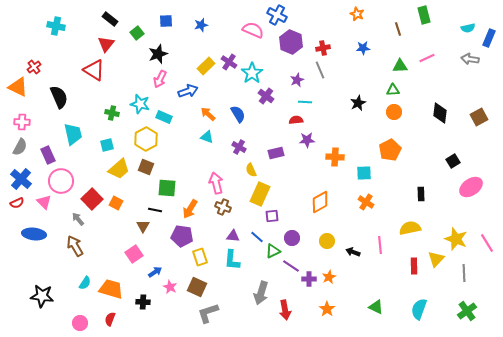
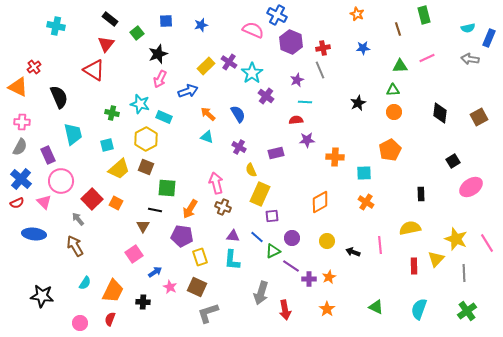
orange trapezoid at (111, 289): moved 2 px right, 2 px down; rotated 100 degrees clockwise
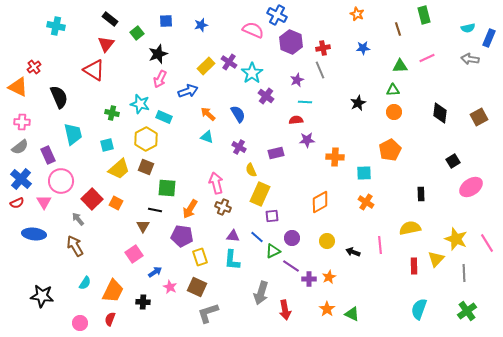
gray semicircle at (20, 147): rotated 24 degrees clockwise
pink triangle at (44, 202): rotated 14 degrees clockwise
green triangle at (376, 307): moved 24 px left, 7 px down
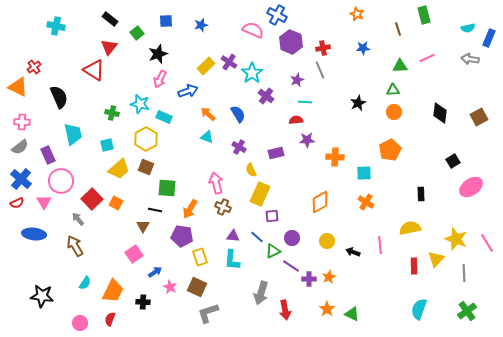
red triangle at (106, 44): moved 3 px right, 3 px down
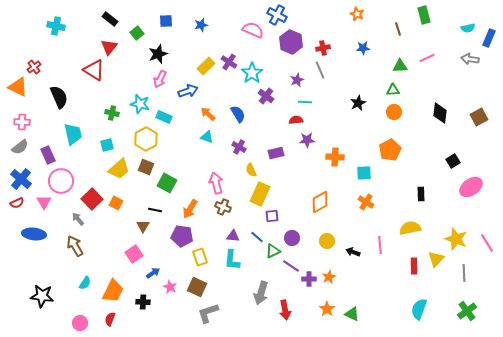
green square at (167, 188): moved 5 px up; rotated 24 degrees clockwise
blue arrow at (155, 272): moved 2 px left, 1 px down
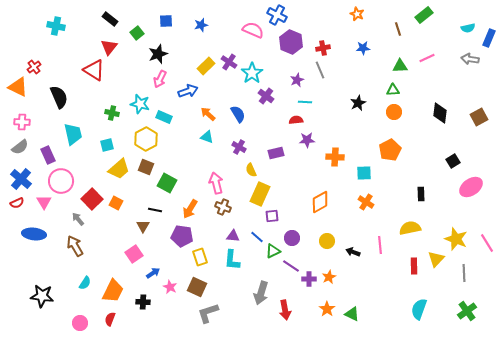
green rectangle at (424, 15): rotated 66 degrees clockwise
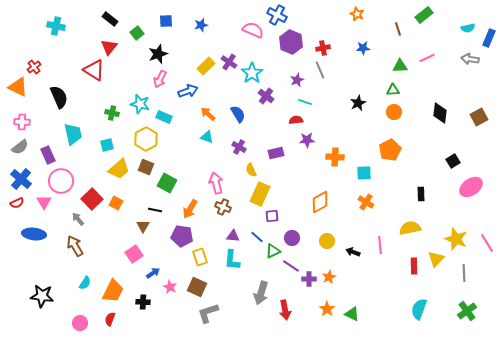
cyan line at (305, 102): rotated 16 degrees clockwise
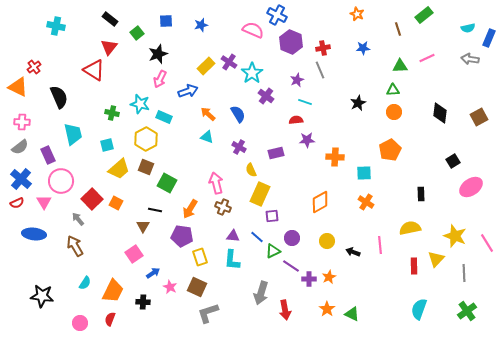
yellow star at (456, 239): moved 1 px left, 3 px up
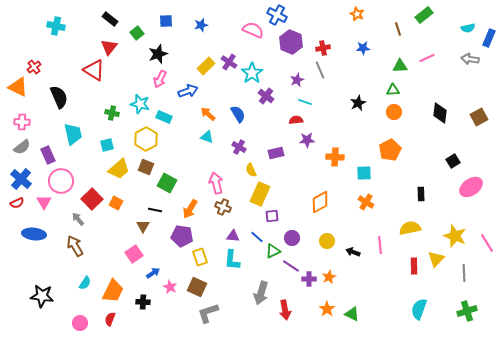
gray semicircle at (20, 147): moved 2 px right
green cross at (467, 311): rotated 18 degrees clockwise
